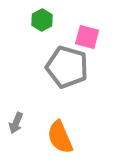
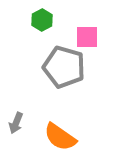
pink square: rotated 15 degrees counterclockwise
gray pentagon: moved 3 px left
orange semicircle: rotated 32 degrees counterclockwise
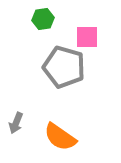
green hexagon: moved 1 px right, 1 px up; rotated 20 degrees clockwise
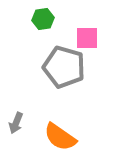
pink square: moved 1 px down
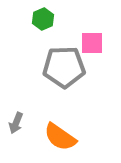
green hexagon: rotated 15 degrees counterclockwise
pink square: moved 5 px right, 5 px down
gray pentagon: rotated 18 degrees counterclockwise
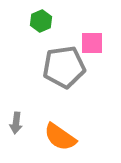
green hexagon: moved 2 px left, 2 px down
gray pentagon: rotated 6 degrees counterclockwise
gray arrow: rotated 15 degrees counterclockwise
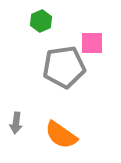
orange semicircle: moved 1 px right, 2 px up
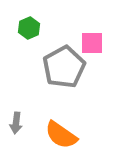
green hexagon: moved 12 px left, 7 px down
gray pentagon: rotated 21 degrees counterclockwise
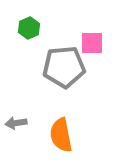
gray pentagon: rotated 24 degrees clockwise
gray arrow: rotated 75 degrees clockwise
orange semicircle: rotated 44 degrees clockwise
